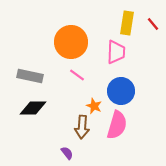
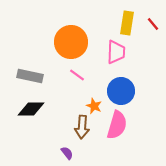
black diamond: moved 2 px left, 1 px down
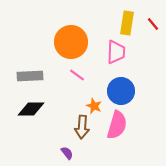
gray rectangle: rotated 15 degrees counterclockwise
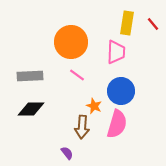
pink semicircle: moved 1 px up
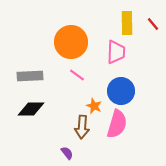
yellow rectangle: rotated 10 degrees counterclockwise
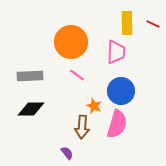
red line: rotated 24 degrees counterclockwise
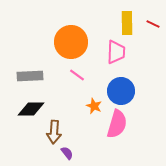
brown arrow: moved 28 px left, 5 px down
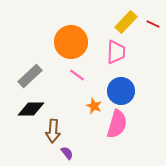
yellow rectangle: moved 1 px left, 1 px up; rotated 45 degrees clockwise
gray rectangle: rotated 40 degrees counterclockwise
brown arrow: moved 1 px left, 1 px up
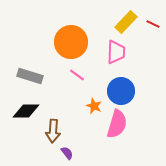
gray rectangle: rotated 60 degrees clockwise
black diamond: moved 5 px left, 2 px down
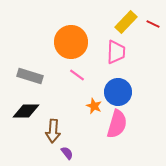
blue circle: moved 3 px left, 1 px down
